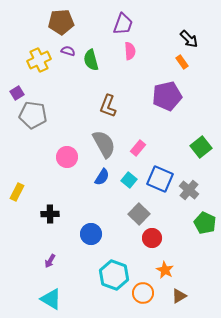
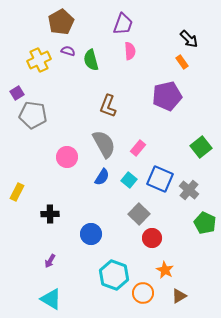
brown pentagon: rotated 25 degrees counterclockwise
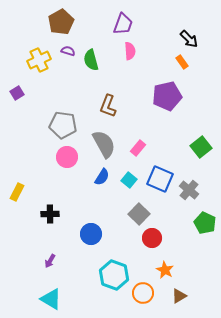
gray pentagon: moved 30 px right, 10 px down
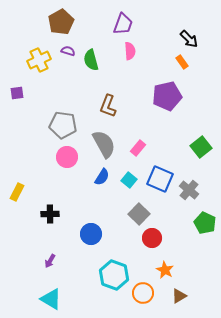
purple square: rotated 24 degrees clockwise
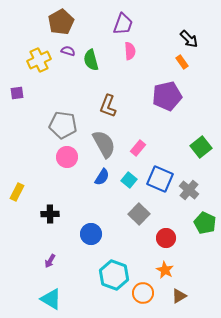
red circle: moved 14 px right
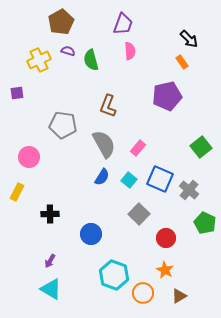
pink circle: moved 38 px left
cyan triangle: moved 10 px up
